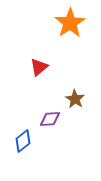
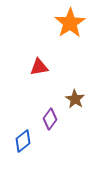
red triangle: rotated 30 degrees clockwise
purple diamond: rotated 50 degrees counterclockwise
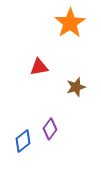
brown star: moved 1 px right, 12 px up; rotated 24 degrees clockwise
purple diamond: moved 10 px down
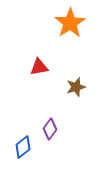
blue diamond: moved 6 px down
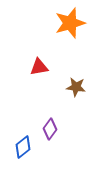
orange star: rotated 16 degrees clockwise
brown star: rotated 24 degrees clockwise
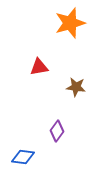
purple diamond: moved 7 px right, 2 px down
blue diamond: moved 10 px down; rotated 45 degrees clockwise
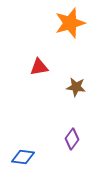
purple diamond: moved 15 px right, 8 px down
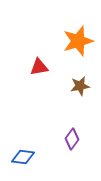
orange star: moved 8 px right, 18 px down
brown star: moved 4 px right, 1 px up; rotated 18 degrees counterclockwise
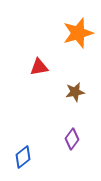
orange star: moved 8 px up
brown star: moved 5 px left, 6 px down
blue diamond: rotated 45 degrees counterclockwise
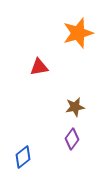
brown star: moved 15 px down
